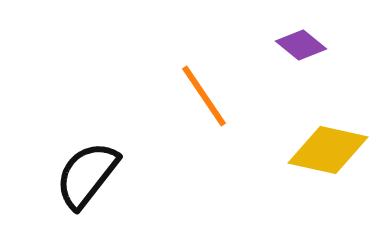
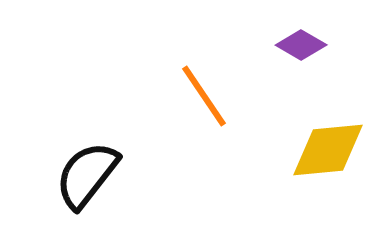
purple diamond: rotated 9 degrees counterclockwise
yellow diamond: rotated 18 degrees counterclockwise
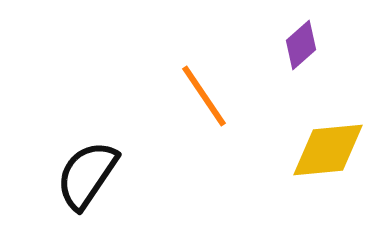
purple diamond: rotated 72 degrees counterclockwise
black semicircle: rotated 4 degrees counterclockwise
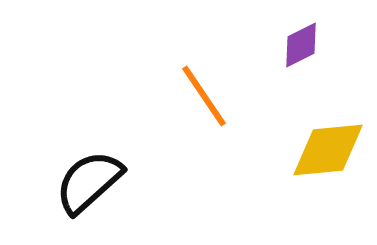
purple diamond: rotated 15 degrees clockwise
black semicircle: moved 2 px right, 7 px down; rotated 14 degrees clockwise
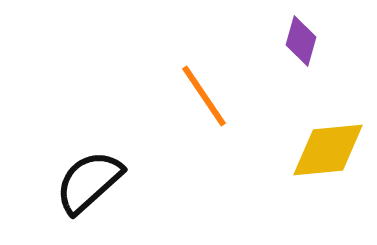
purple diamond: moved 4 px up; rotated 48 degrees counterclockwise
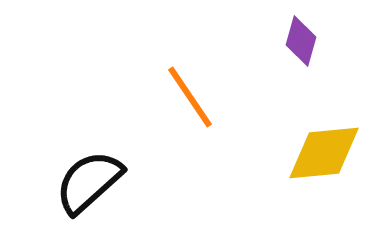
orange line: moved 14 px left, 1 px down
yellow diamond: moved 4 px left, 3 px down
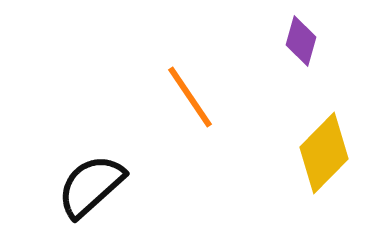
yellow diamond: rotated 40 degrees counterclockwise
black semicircle: moved 2 px right, 4 px down
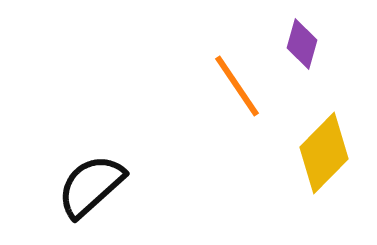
purple diamond: moved 1 px right, 3 px down
orange line: moved 47 px right, 11 px up
